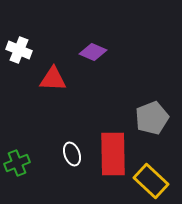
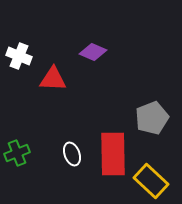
white cross: moved 6 px down
green cross: moved 10 px up
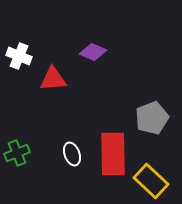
red triangle: rotated 8 degrees counterclockwise
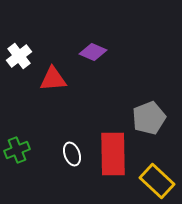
white cross: rotated 30 degrees clockwise
gray pentagon: moved 3 px left
green cross: moved 3 px up
yellow rectangle: moved 6 px right
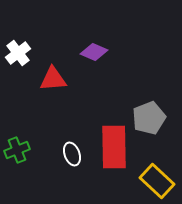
purple diamond: moved 1 px right
white cross: moved 1 px left, 3 px up
red rectangle: moved 1 px right, 7 px up
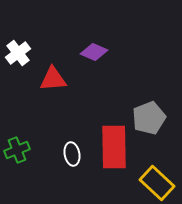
white ellipse: rotated 10 degrees clockwise
yellow rectangle: moved 2 px down
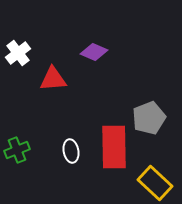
white ellipse: moved 1 px left, 3 px up
yellow rectangle: moved 2 px left
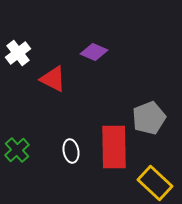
red triangle: rotated 32 degrees clockwise
green cross: rotated 20 degrees counterclockwise
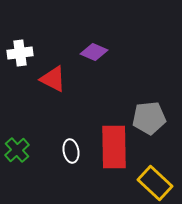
white cross: moved 2 px right; rotated 30 degrees clockwise
gray pentagon: rotated 16 degrees clockwise
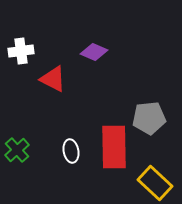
white cross: moved 1 px right, 2 px up
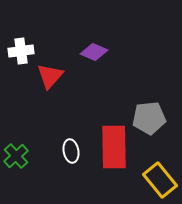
red triangle: moved 3 px left, 3 px up; rotated 44 degrees clockwise
green cross: moved 1 px left, 6 px down
yellow rectangle: moved 5 px right, 3 px up; rotated 8 degrees clockwise
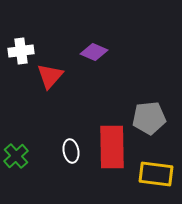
red rectangle: moved 2 px left
yellow rectangle: moved 4 px left, 6 px up; rotated 44 degrees counterclockwise
